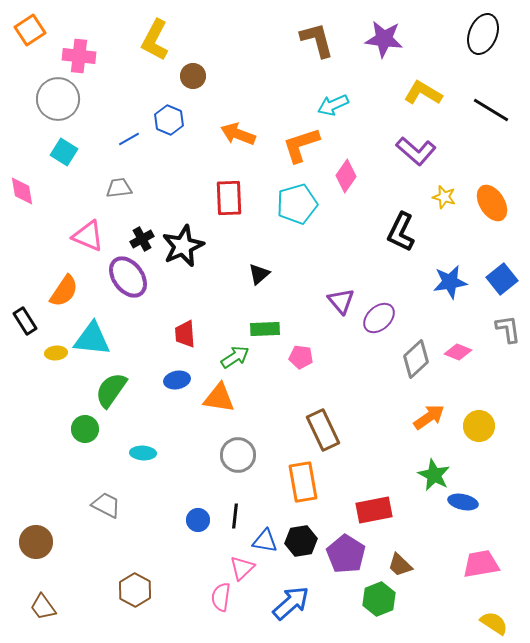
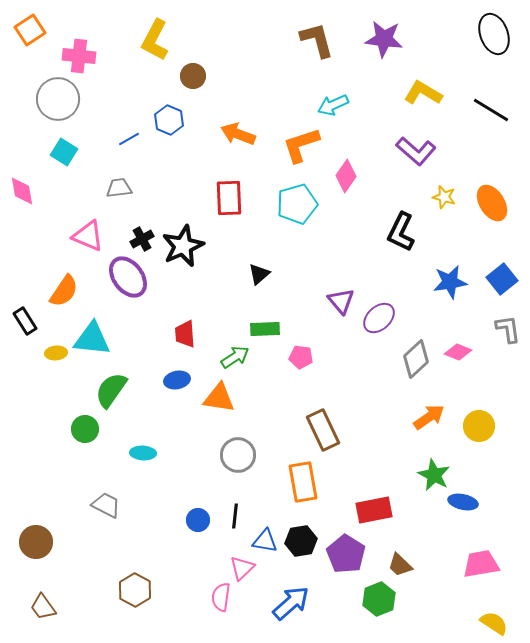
black ellipse at (483, 34): moved 11 px right; rotated 42 degrees counterclockwise
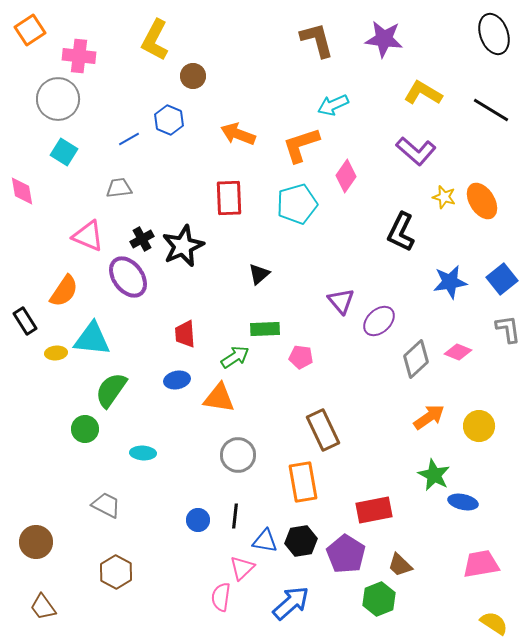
orange ellipse at (492, 203): moved 10 px left, 2 px up
purple ellipse at (379, 318): moved 3 px down
brown hexagon at (135, 590): moved 19 px left, 18 px up
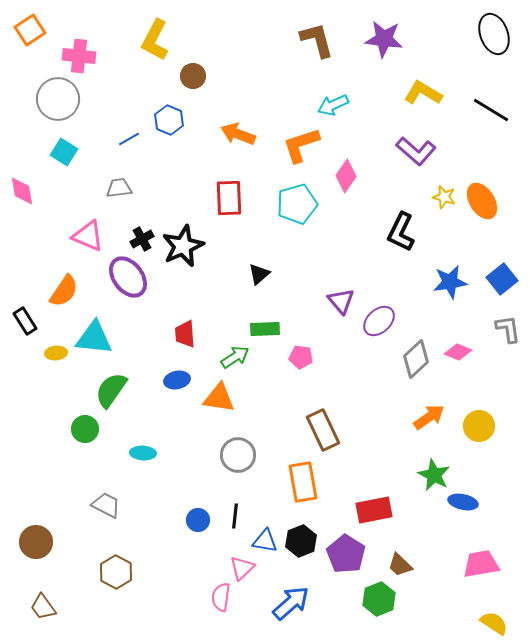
cyan triangle at (92, 339): moved 2 px right, 1 px up
black hexagon at (301, 541): rotated 12 degrees counterclockwise
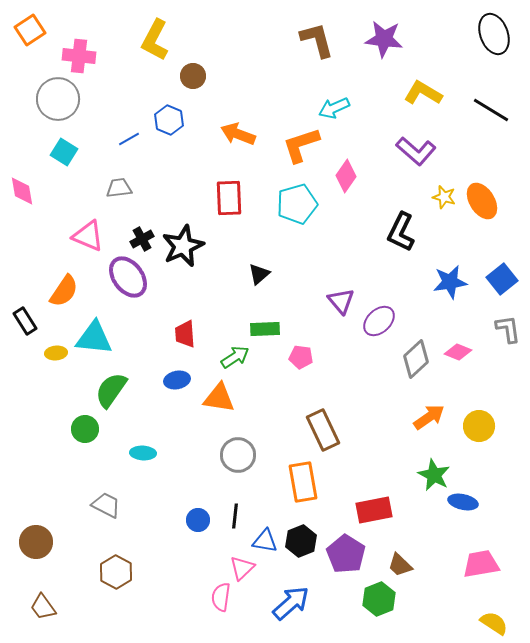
cyan arrow at (333, 105): moved 1 px right, 3 px down
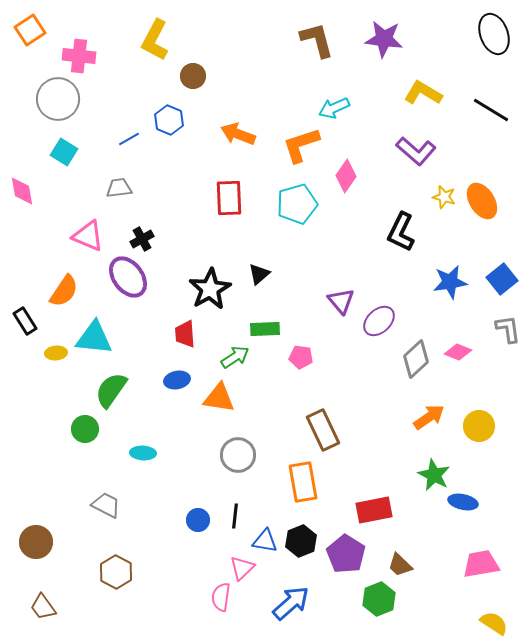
black star at (183, 246): moved 27 px right, 43 px down; rotated 6 degrees counterclockwise
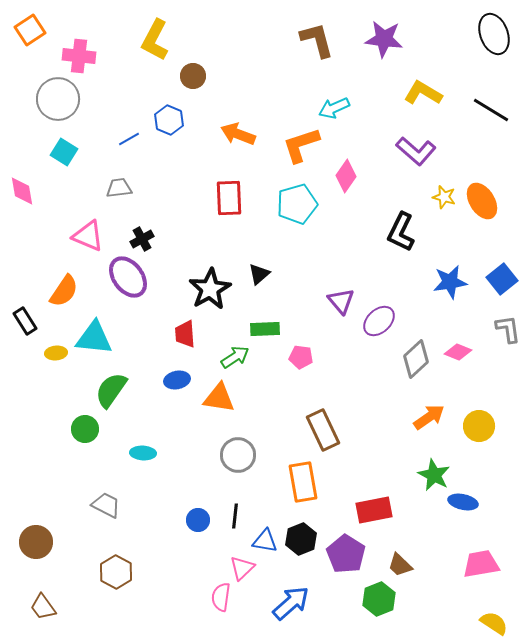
black hexagon at (301, 541): moved 2 px up
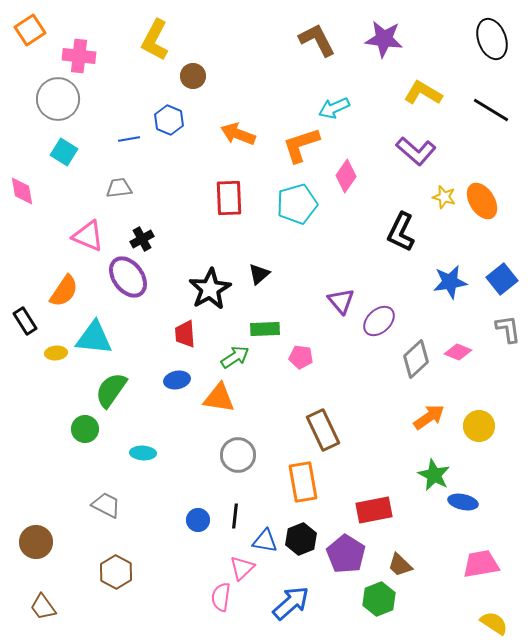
black ellipse at (494, 34): moved 2 px left, 5 px down
brown L-shape at (317, 40): rotated 12 degrees counterclockwise
blue line at (129, 139): rotated 20 degrees clockwise
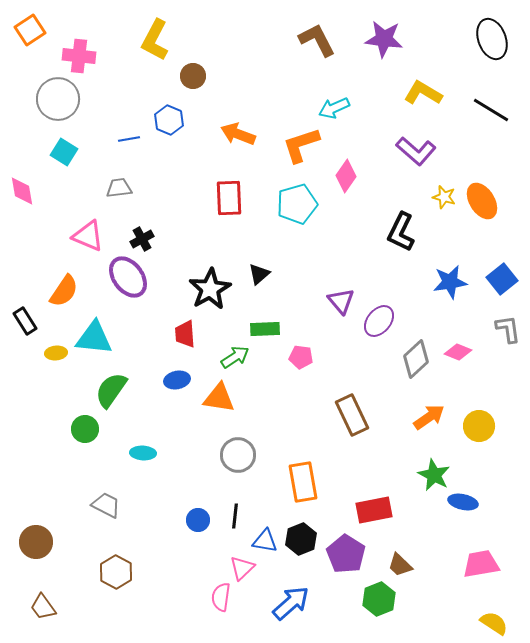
purple ellipse at (379, 321): rotated 8 degrees counterclockwise
brown rectangle at (323, 430): moved 29 px right, 15 px up
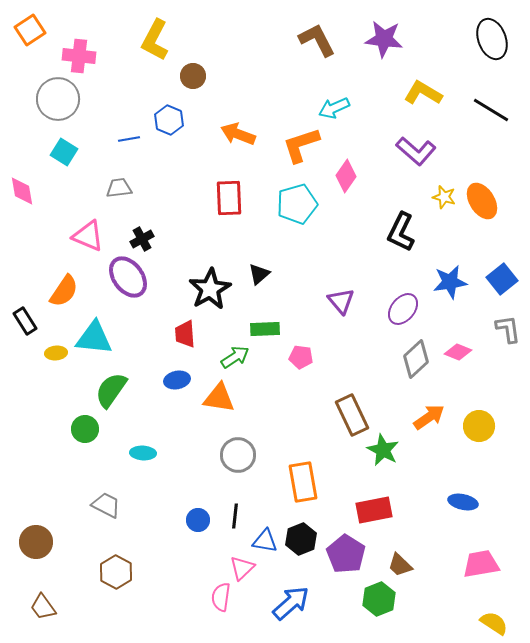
purple ellipse at (379, 321): moved 24 px right, 12 px up
green star at (434, 475): moved 51 px left, 25 px up
